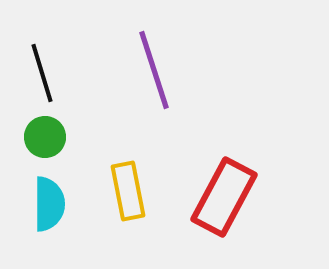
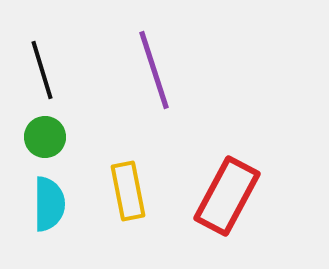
black line: moved 3 px up
red rectangle: moved 3 px right, 1 px up
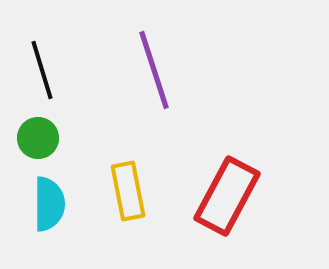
green circle: moved 7 px left, 1 px down
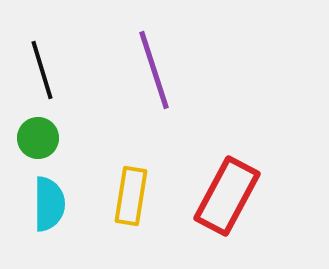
yellow rectangle: moved 3 px right, 5 px down; rotated 20 degrees clockwise
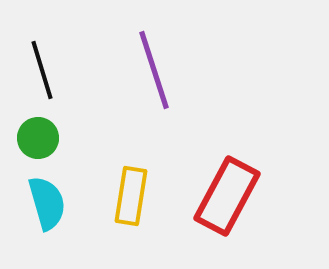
cyan semicircle: moved 2 px left, 1 px up; rotated 16 degrees counterclockwise
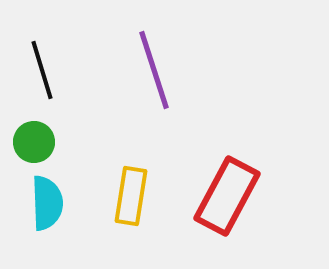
green circle: moved 4 px left, 4 px down
cyan semicircle: rotated 14 degrees clockwise
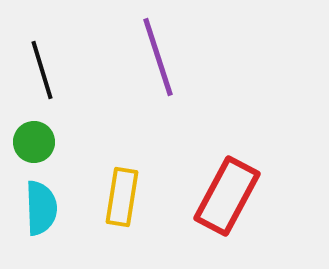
purple line: moved 4 px right, 13 px up
yellow rectangle: moved 9 px left, 1 px down
cyan semicircle: moved 6 px left, 5 px down
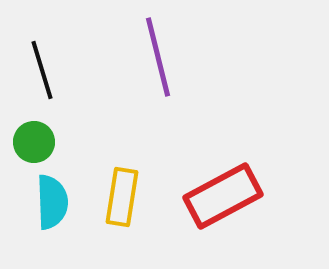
purple line: rotated 4 degrees clockwise
red rectangle: moved 4 px left; rotated 34 degrees clockwise
cyan semicircle: moved 11 px right, 6 px up
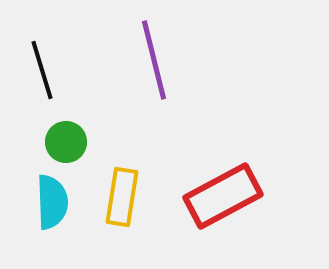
purple line: moved 4 px left, 3 px down
green circle: moved 32 px right
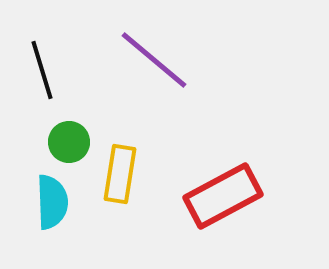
purple line: rotated 36 degrees counterclockwise
green circle: moved 3 px right
yellow rectangle: moved 2 px left, 23 px up
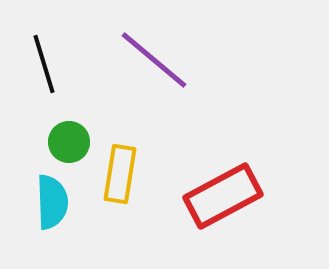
black line: moved 2 px right, 6 px up
